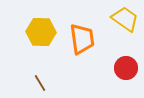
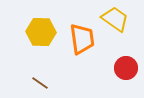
yellow trapezoid: moved 10 px left
brown line: rotated 24 degrees counterclockwise
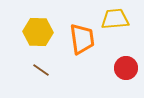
yellow trapezoid: rotated 40 degrees counterclockwise
yellow hexagon: moved 3 px left
brown line: moved 1 px right, 13 px up
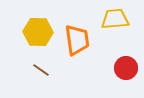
orange trapezoid: moved 5 px left, 1 px down
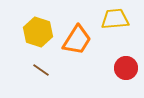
yellow hexagon: rotated 16 degrees clockwise
orange trapezoid: rotated 40 degrees clockwise
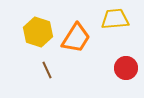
orange trapezoid: moved 1 px left, 2 px up
brown line: moved 6 px right; rotated 30 degrees clockwise
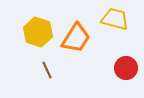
yellow trapezoid: rotated 20 degrees clockwise
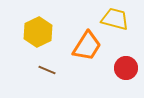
yellow hexagon: rotated 16 degrees clockwise
orange trapezoid: moved 11 px right, 8 px down
brown line: rotated 42 degrees counterclockwise
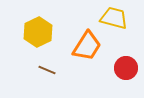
yellow trapezoid: moved 1 px left, 1 px up
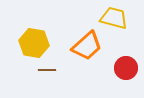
yellow hexagon: moved 4 px left, 11 px down; rotated 24 degrees counterclockwise
orange trapezoid: rotated 16 degrees clockwise
brown line: rotated 24 degrees counterclockwise
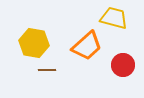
red circle: moved 3 px left, 3 px up
